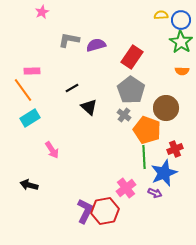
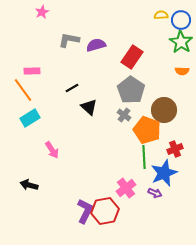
brown circle: moved 2 px left, 2 px down
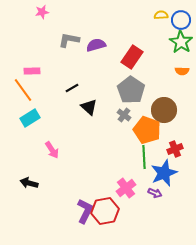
pink star: rotated 16 degrees clockwise
black arrow: moved 2 px up
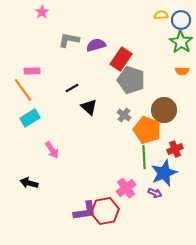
pink star: rotated 24 degrees counterclockwise
red rectangle: moved 11 px left, 2 px down
gray pentagon: moved 10 px up; rotated 16 degrees counterclockwise
purple L-shape: rotated 55 degrees clockwise
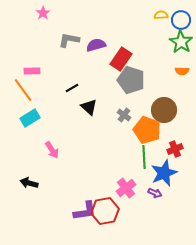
pink star: moved 1 px right, 1 px down
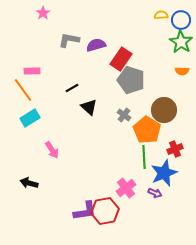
orange pentagon: rotated 12 degrees clockwise
